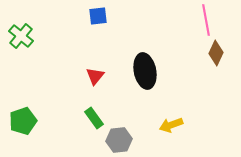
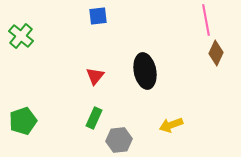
green rectangle: rotated 60 degrees clockwise
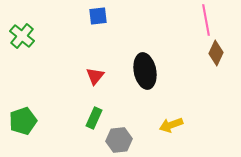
green cross: moved 1 px right
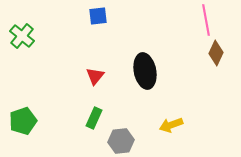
gray hexagon: moved 2 px right, 1 px down
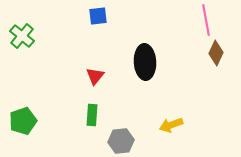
black ellipse: moved 9 px up; rotated 8 degrees clockwise
green rectangle: moved 2 px left, 3 px up; rotated 20 degrees counterclockwise
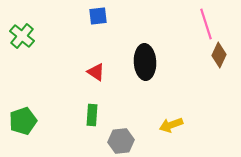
pink line: moved 4 px down; rotated 8 degrees counterclockwise
brown diamond: moved 3 px right, 2 px down
red triangle: moved 1 px right, 4 px up; rotated 36 degrees counterclockwise
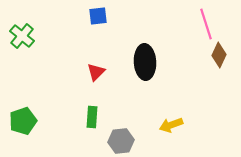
red triangle: rotated 42 degrees clockwise
green rectangle: moved 2 px down
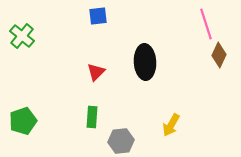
yellow arrow: rotated 40 degrees counterclockwise
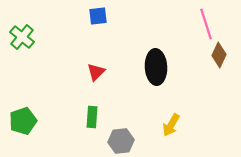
green cross: moved 1 px down
black ellipse: moved 11 px right, 5 px down
